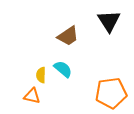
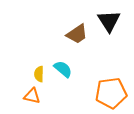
brown trapezoid: moved 9 px right, 2 px up
yellow semicircle: moved 2 px left, 1 px up
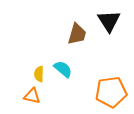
brown trapezoid: rotated 40 degrees counterclockwise
orange pentagon: moved 1 px up
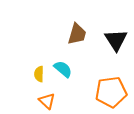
black triangle: moved 7 px right, 19 px down
orange triangle: moved 15 px right, 5 px down; rotated 30 degrees clockwise
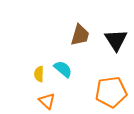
brown trapezoid: moved 3 px right, 1 px down
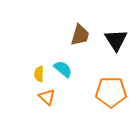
orange pentagon: rotated 8 degrees clockwise
orange triangle: moved 4 px up
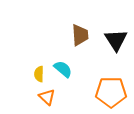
brown trapezoid: rotated 20 degrees counterclockwise
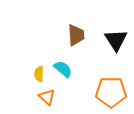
brown trapezoid: moved 4 px left
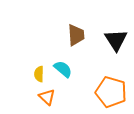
orange pentagon: rotated 16 degrees clockwise
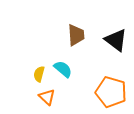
black triangle: rotated 20 degrees counterclockwise
yellow semicircle: rotated 14 degrees clockwise
